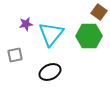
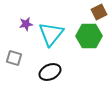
brown square: rotated 28 degrees clockwise
gray square: moved 1 px left, 3 px down; rotated 28 degrees clockwise
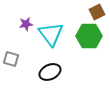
brown square: moved 2 px left
cyan triangle: rotated 16 degrees counterclockwise
gray square: moved 3 px left, 1 px down
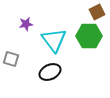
cyan triangle: moved 3 px right, 6 px down
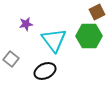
gray square: rotated 21 degrees clockwise
black ellipse: moved 5 px left, 1 px up
